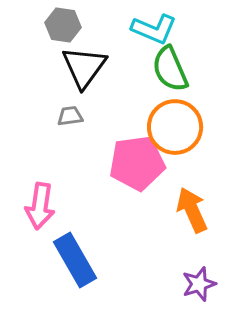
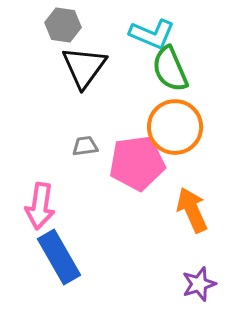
cyan L-shape: moved 2 px left, 5 px down
gray trapezoid: moved 15 px right, 30 px down
blue rectangle: moved 16 px left, 3 px up
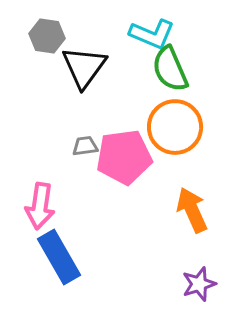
gray hexagon: moved 16 px left, 11 px down
pink pentagon: moved 13 px left, 6 px up
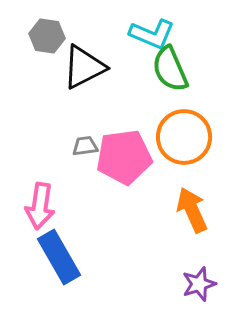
black triangle: rotated 27 degrees clockwise
orange circle: moved 9 px right, 10 px down
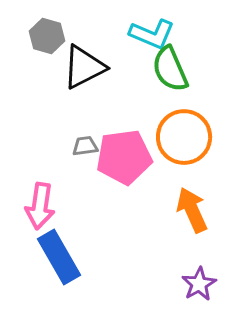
gray hexagon: rotated 8 degrees clockwise
purple star: rotated 12 degrees counterclockwise
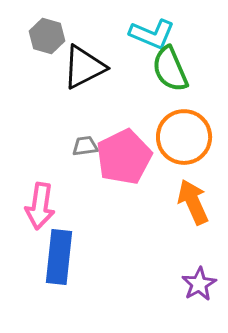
pink pentagon: rotated 18 degrees counterclockwise
orange arrow: moved 1 px right, 8 px up
blue rectangle: rotated 36 degrees clockwise
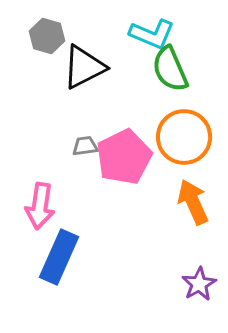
blue rectangle: rotated 18 degrees clockwise
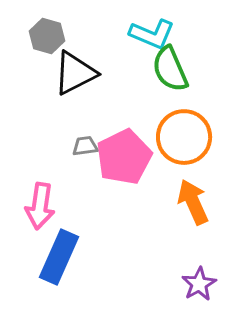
black triangle: moved 9 px left, 6 px down
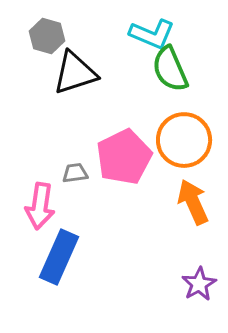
black triangle: rotated 9 degrees clockwise
orange circle: moved 3 px down
gray trapezoid: moved 10 px left, 27 px down
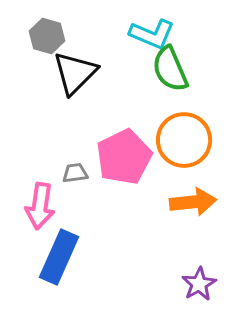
black triangle: rotated 27 degrees counterclockwise
orange arrow: rotated 108 degrees clockwise
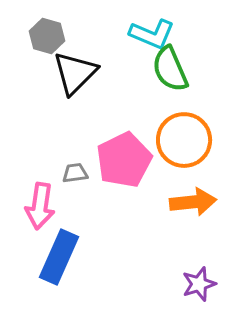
pink pentagon: moved 3 px down
purple star: rotated 12 degrees clockwise
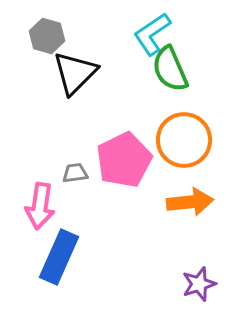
cyan L-shape: rotated 123 degrees clockwise
orange arrow: moved 3 px left
